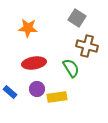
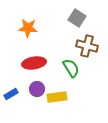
blue rectangle: moved 1 px right, 2 px down; rotated 72 degrees counterclockwise
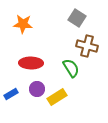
orange star: moved 5 px left, 4 px up
red ellipse: moved 3 px left; rotated 10 degrees clockwise
yellow rectangle: rotated 24 degrees counterclockwise
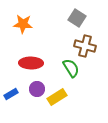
brown cross: moved 2 px left
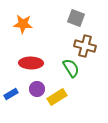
gray square: moved 1 px left; rotated 12 degrees counterclockwise
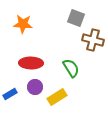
brown cross: moved 8 px right, 6 px up
purple circle: moved 2 px left, 2 px up
blue rectangle: moved 1 px left
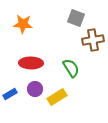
brown cross: rotated 25 degrees counterclockwise
purple circle: moved 2 px down
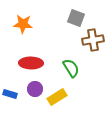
blue rectangle: rotated 48 degrees clockwise
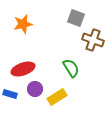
orange star: rotated 18 degrees counterclockwise
brown cross: rotated 30 degrees clockwise
red ellipse: moved 8 px left, 6 px down; rotated 20 degrees counterclockwise
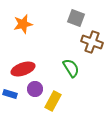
brown cross: moved 1 px left, 2 px down
yellow rectangle: moved 4 px left, 4 px down; rotated 30 degrees counterclockwise
